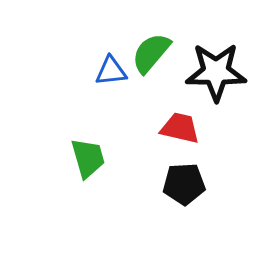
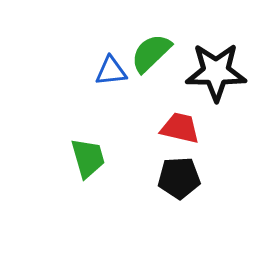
green semicircle: rotated 6 degrees clockwise
black pentagon: moved 5 px left, 6 px up
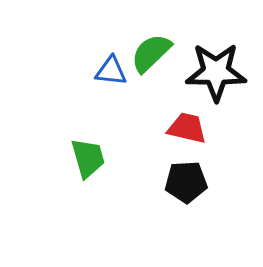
blue triangle: rotated 12 degrees clockwise
red trapezoid: moved 7 px right
black pentagon: moved 7 px right, 4 px down
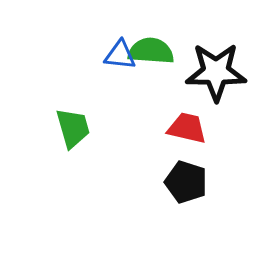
green semicircle: moved 2 px up; rotated 48 degrees clockwise
blue triangle: moved 9 px right, 16 px up
green trapezoid: moved 15 px left, 30 px up
black pentagon: rotated 21 degrees clockwise
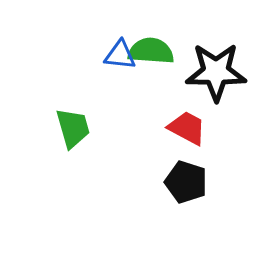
red trapezoid: rotated 15 degrees clockwise
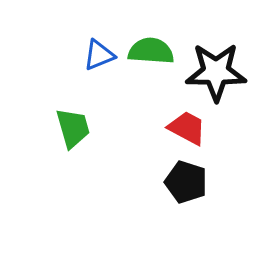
blue triangle: moved 21 px left; rotated 28 degrees counterclockwise
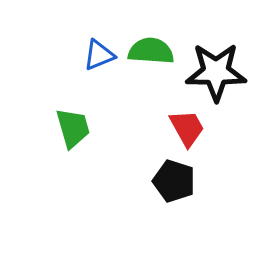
red trapezoid: rotated 33 degrees clockwise
black pentagon: moved 12 px left, 1 px up
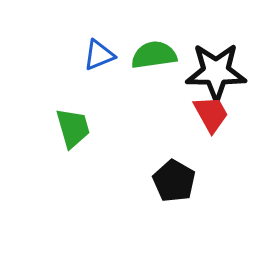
green semicircle: moved 3 px right, 4 px down; rotated 12 degrees counterclockwise
red trapezoid: moved 24 px right, 14 px up
black pentagon: rotated 12 degrees clockwise
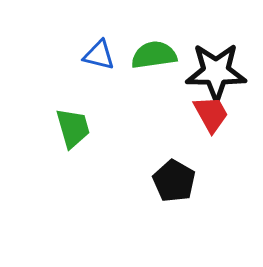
blue triangle: rotated 36 degrees clockwise
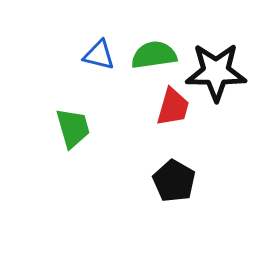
red trapezoid: moved 38 px left, 7 px up; rotated 45 degrees clockwise
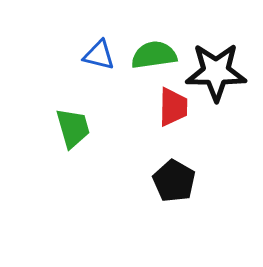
red trapezoid: rotated 15 degrees counterclockwise
